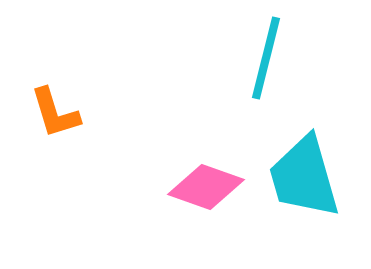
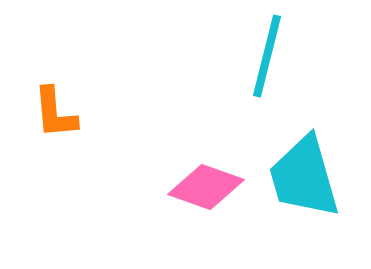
cyan line: moved 1 px right, 2 px up
orange L-shape: rotated 12 degrees clockwise
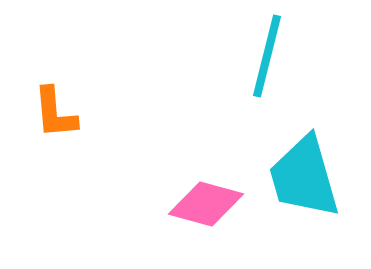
pink diamond: moved 17 px down; rotated 4 degrees counterclockwise
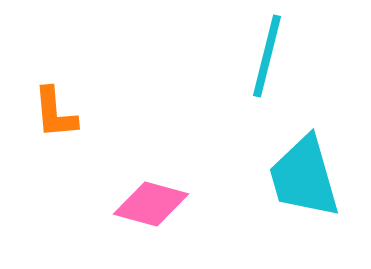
pink diamond: moved 55 px left
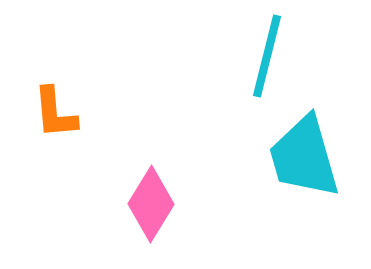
cyan trapezoid: moved 20 px up
pink diamond: rotated 74 degrees counterclockwise
